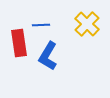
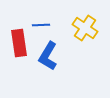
yellow cross: moved 2 px left, 4 px down; rotated 10 degrees counterclockwise
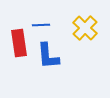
yellow cross: rotated 10 degrees clockwise
blue L-shape: rotated 36 degrees counterclockwise
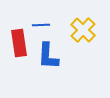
yellow cross: moved 2 px left, 2 px down
blue L-shape: rotated 8 degrees clockwise
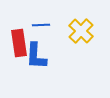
yellow cross: moved 2 px left, 1 px down
blue L-shape: moved 12 px left
